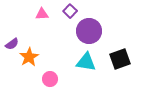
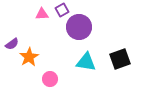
purple square: moved 8 px left, 1 px up; rotated 16 degrees clockwise
purple circle: moved 10 px left, 4 px up
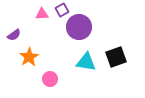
purple semicircle: moved 2 px right, 9 px up
black square: moved 4 px left, 2 px up
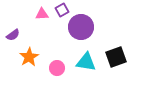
purple circle: moved 2 px right
purple semicircle: moved 1 px left
pink circle: moved 7 px right, 11 px up
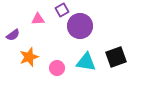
pink triangle: moved 4 px left, 5 px down
purple circle: moved 1 px left, 1 px up
orange star: rotated 12 degrees clockwise
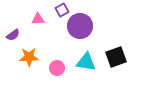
orange star: rotated 18 degrees clockwise
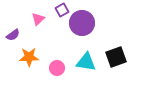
pink triangle: rotated 40 degrees counterclockwise
purple circle: moved 2 px right, 3 px up
